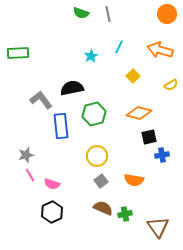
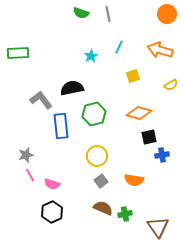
yellow square: rotated 24 degrees clockwise
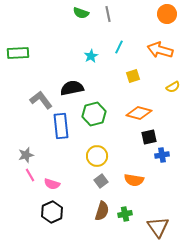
yellow semicircle: moved 2 px right, 2 px down
brown semicircle: moved 1 px left, 3 px down; rotated 84 degrees clockwise
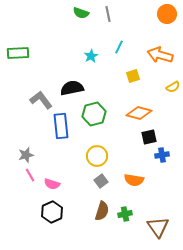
orange arrow: moved 5 px down
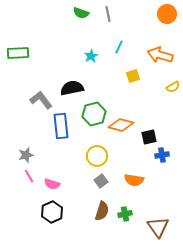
orange diamond: moved 18 px left, 12 px down
pink line: moved 1 px left, 1 px down
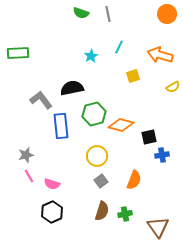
orange semicircle: rotated 78 degrees counterclockwise
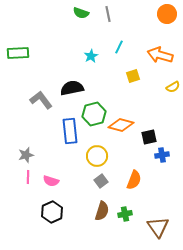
blue rectangle: moved 9 px right, 5 px down
pink line: moved 1 px left, 1 px down; rotated 32 degrees clockwise
pink semicircle: moved 1 px left, 3 px up
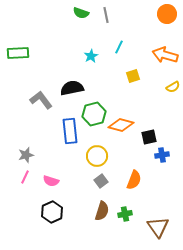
gray line: moved 2 px left, 1 px down
orange arrow: moved 5 px right
pink line: moved 3 px left; rotated 24 degrees clockwise
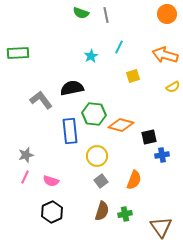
green hexagon: rotated 20 degrees clockwise
brown triangle: moved 3 px right
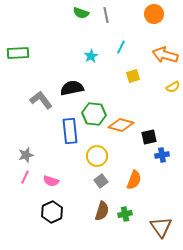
orange circle: moved 13 px left
cyan line: moved 2 px right
